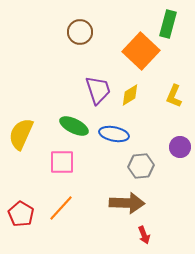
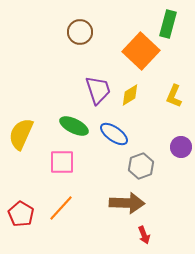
blue ellipse: rotated 24 degrees clockwise
purple circle: moved 1 px right
gray hexagon: rotated 15 degrees counterclockwise
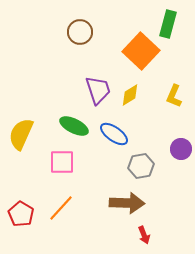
purple circle: moved 2 px down
gray hexagon: rotated 10 degrees clockwise
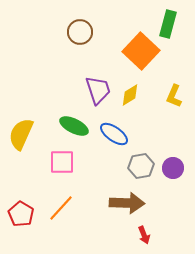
purple circle: moved 8 px left, 19 px down
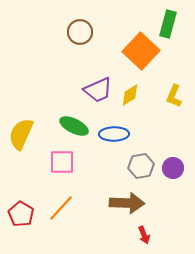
purple trapezoid: rotated 84 degrees clockwise
blue ellipse: rotated 36 degrees counterclockwise
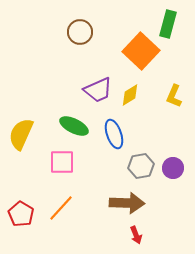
blue ellipse: rotated 72 degrees clockwise
red arrow: moved 8 px left
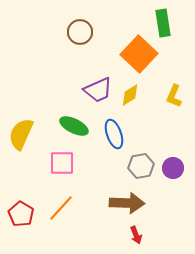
green rectangle: moved 5 px left, 1 px up; rotated 24 degrees counterclockwise
orange square: moved 2 px left, 3 px down
pink square: moved 1 px down
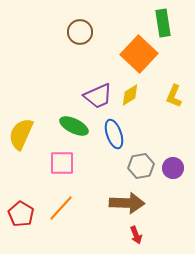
purple trapezoid: moved 6 px down
